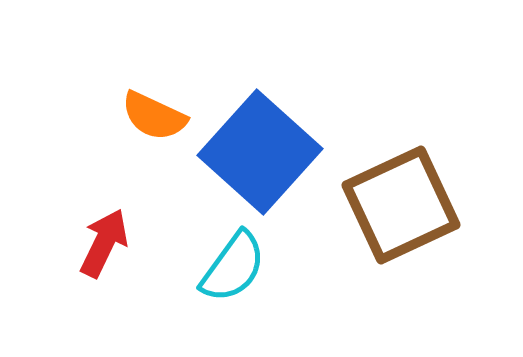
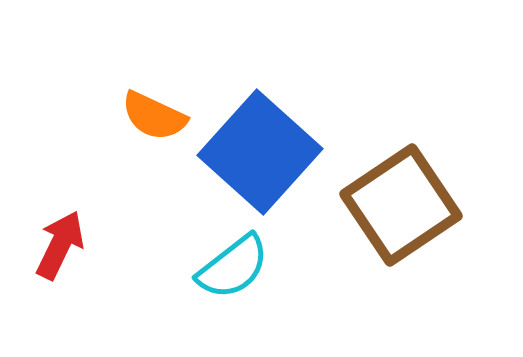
brown square: rotated 9 degrees counterclockwise
red arrow: moved 44 px left, 2 px down
cyan semicircle: rotated 16 degrees clockwise
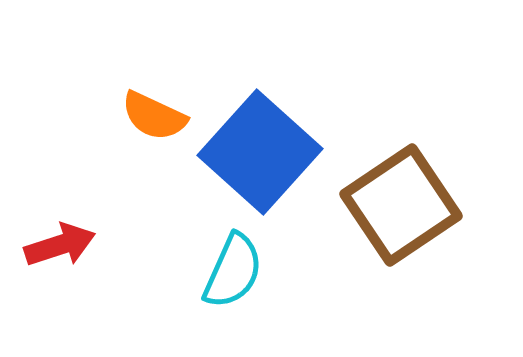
red arrow: rotated 46 degrees clockwise
cyan semicircle: moved 4 px down; rotated 28 degrees counterclockwise
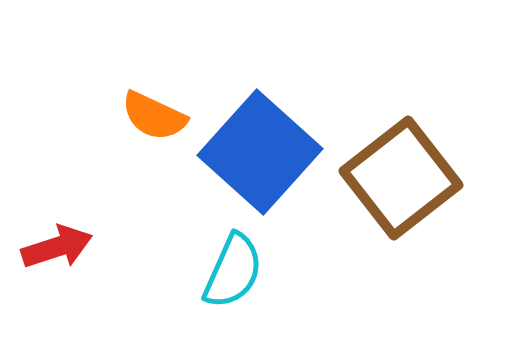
brown square: moved 27 px up; rotated 4 degrees counterclockwise
red arrow: moved 3 px left, 2 px down
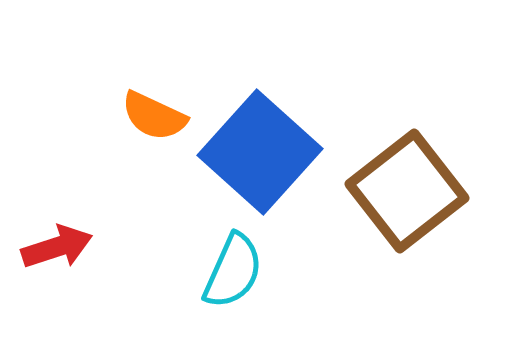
brown square: moved 6 px right, 13 px down
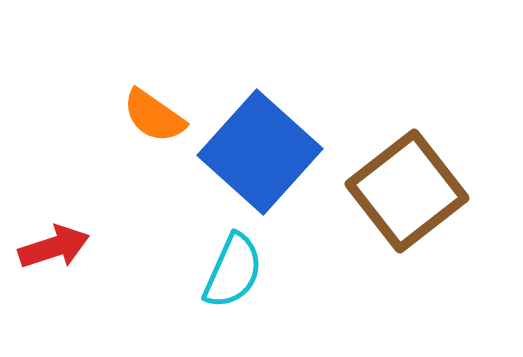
orange semicircle: rotated 10 degrees clockwise
red arrow: moved 3 px left
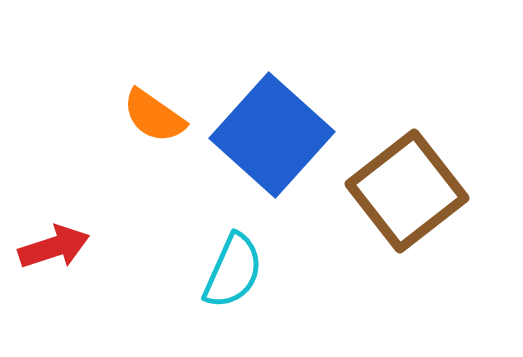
blue square: moved 12 px right, 17 px up
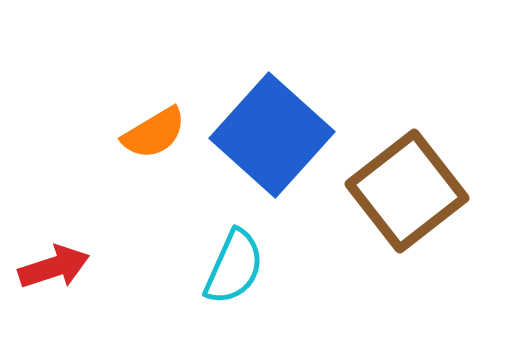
orange semicircle: moved 17 px down; rotated 66 degrees counterclockwise
red arrow: moved 20 px down
cyan semicircle: moved 1 px right, 4 px up
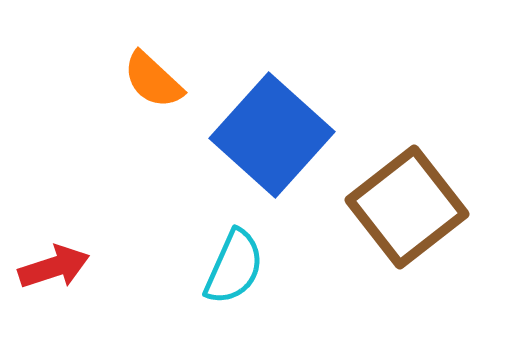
orange semicircle: moved 1 px left, 53 px up; rotated 74 degrees clockwise
brown square: moved 16 px down
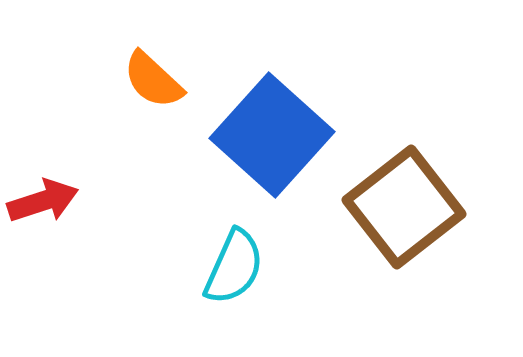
brown square: moved 3 px left
red arrow: moved 11 px left, 66 px up
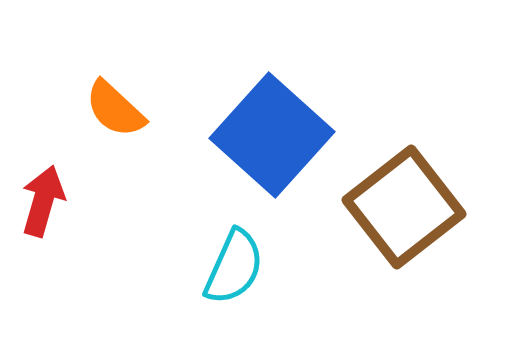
orange semicircle: moved 38 px left, 29 px down
red arrow: rotated 56 degrees counterclockwise
